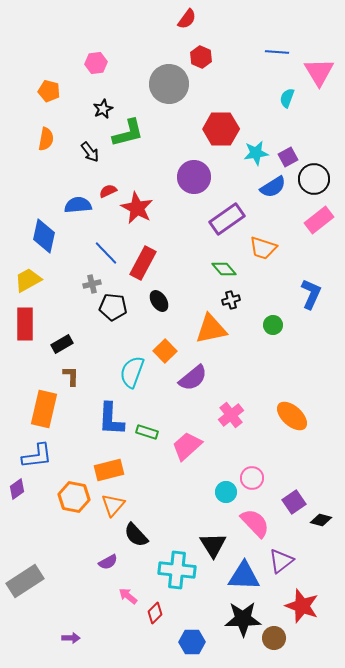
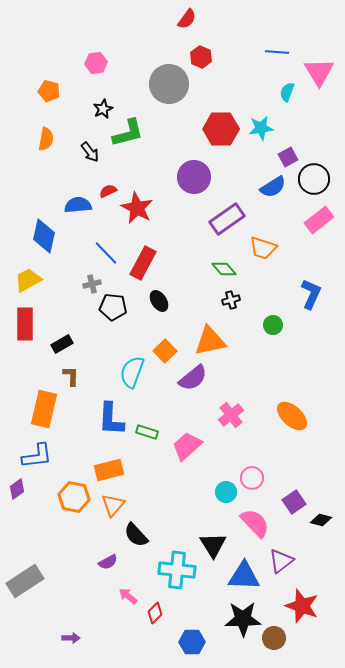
cyan semicircle at (287, 98): moved 6 px up
cyan star at (256, 153): moved 5 px right, 25 px up
orange triangle at (211, 329): moved 1 px left, 12 px down
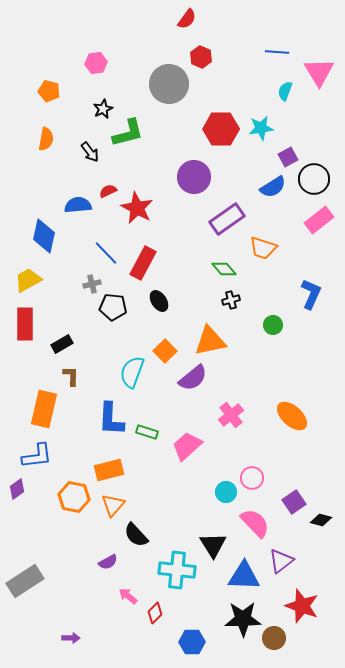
cyan semicircle at (287, 92): moved 2 px left, 1 px up
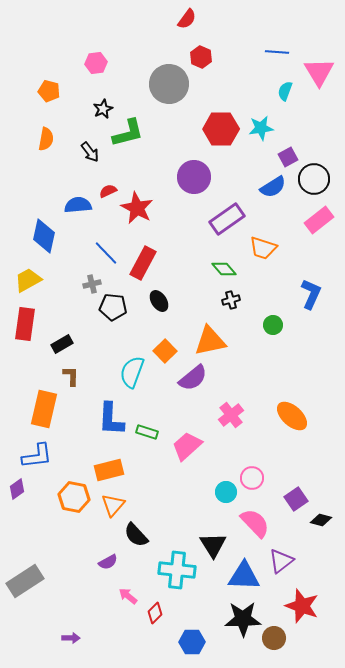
red rectangle at (25, 324): rotated 8 degrees clockwise
purple square at (294, 502): moved 2 px right, 3 px up
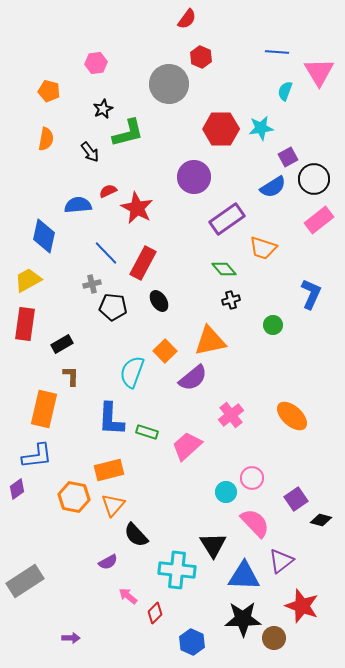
blue hexagon at (192, 642): rotated 25 degrees clockwise
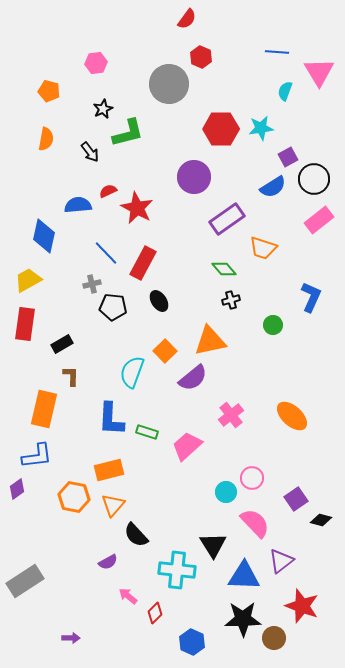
blue L-shape at (311, 294): moved 3 px down
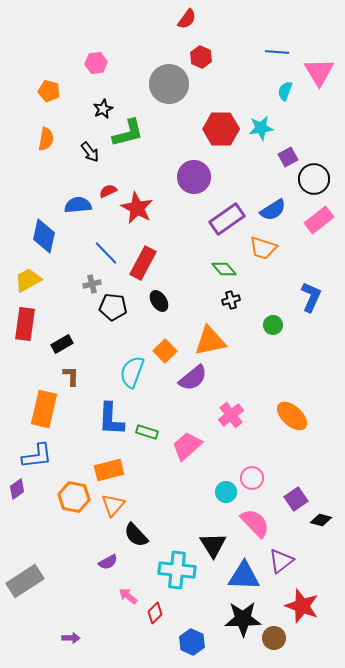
blue semicircle at (273, 187): moved 23 px down
